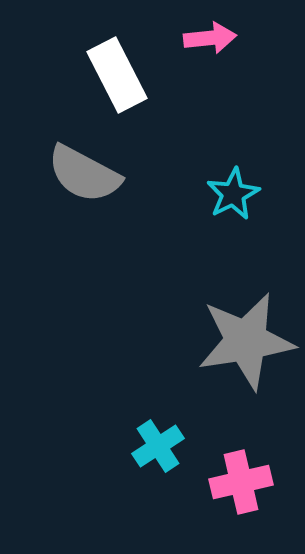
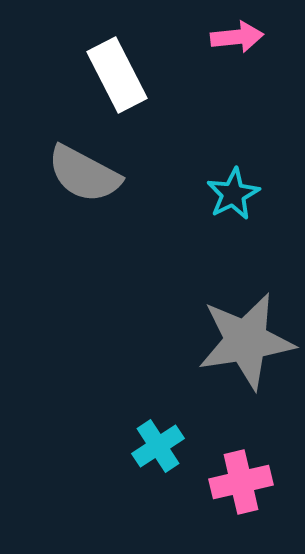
pink arrow: moved 27 px right, 1 px up
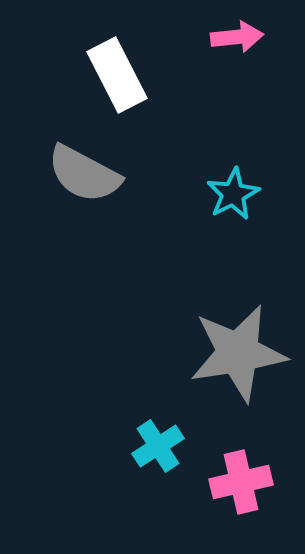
gray star: moved 8 px left, 12 px down
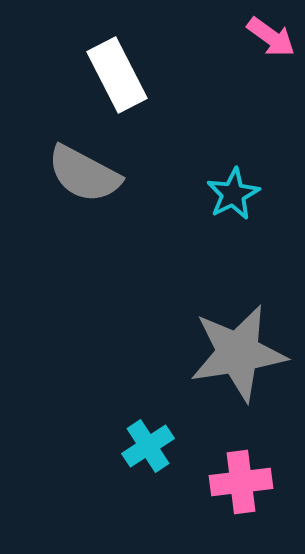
pink arrow: moved 34 px right; rotated 42 degrees clockwise
cyan cross: moved 10 px left
pink cross: rotated 6 degrees clockwise
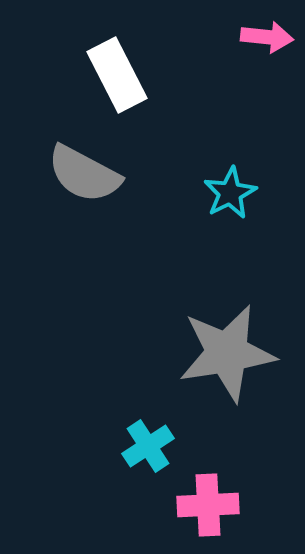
pink arrow: moved 4 px left; rotated 30 degrees counterclockwise
cyan star: moved 3 px left, 1 px up
gray star: moved 11 px left
pink cross: moved 33 px left, 23 px down; rotated 4 degrees clockwise
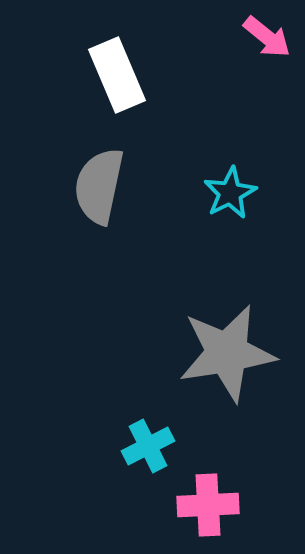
pink arrow: rotated 33 degrees clockwise
white rectangle: rotated 4 degrees clockwise
gray semicircle: moved 15 px right, 12 px down; rotated 74 degrees clockwise
cyan cross: rotated 6 degrees clockwise
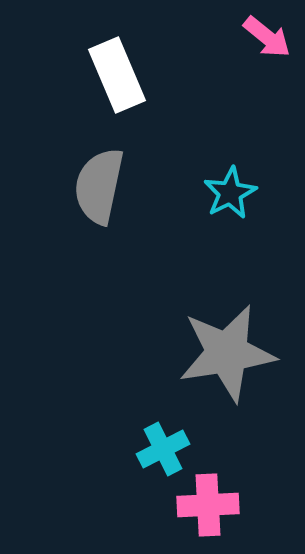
cyan cross: moved 15 px right, 3 px down
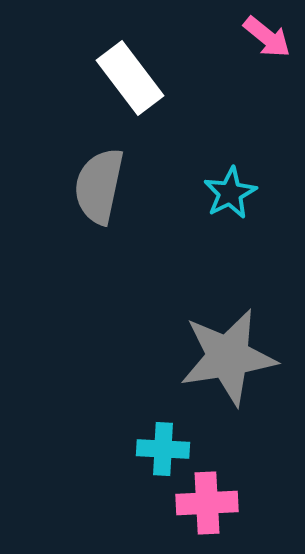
white rectangle: moved 13 px right, 3 px down; rotated 14 degrees counterclockwise
gray star: moved 1 px right, 4 px down
cyan cross: rotated 30 degrees clockwise
pink cross: moved 1 px left, 2 px up
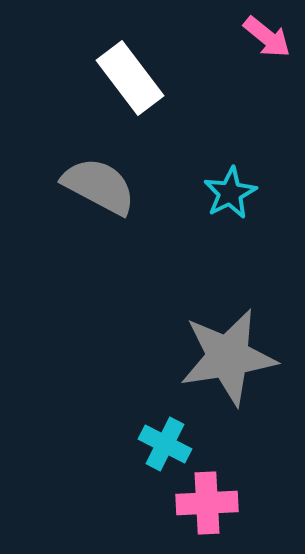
gray semicircle: rotated 106 degrees clockwise
cyan cross: moved 2 px right, 5 px up; rotated 24 degrees clockwise
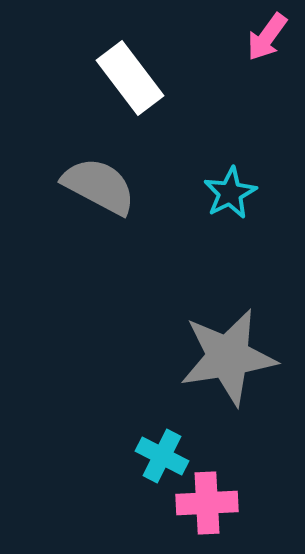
pink arrow: rotated 87 degrees clockwise
cyan cross: moved 3 px left, 12 px down
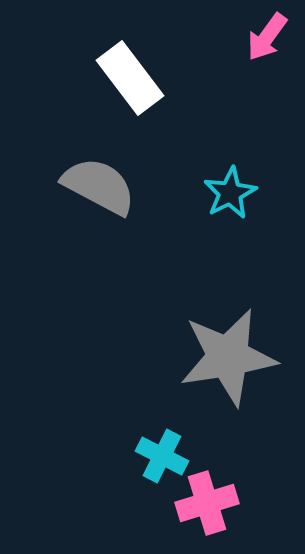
pink cross: rotated 14 degrees counterclockwise
